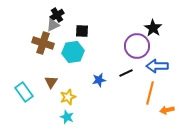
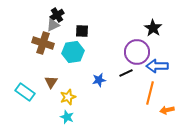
purple circle: moved 6 px down
cyan rectangle: moved 1 px right; rotated 18 degrees counterclockwise
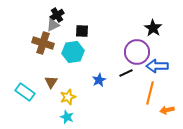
blue star: rotated 16 degrees counterclockwise
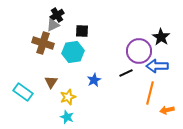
black star: moved 8 px right, 9 px down
purple circle: moved 2 px right, 1 px up
blue star: moved 5 px left
cyan rectangle: moved 2 px left
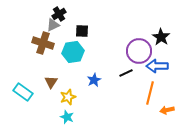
black cross: moved 2 px right, 1 px up
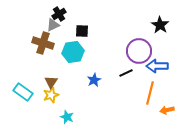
black star: moved 1 px left, 12 px up
yellow star: moved 17 px left, 2 px up
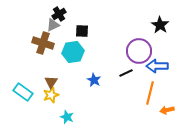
blue star: rotated 16 degrees counterclockwise
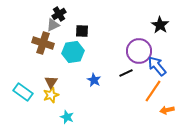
blue arrow: rotated 50 degrees clockwise
orange line: moved 3 px right, 2 px up; rotated 20 degrees clockwise
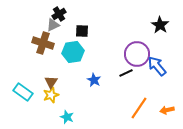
purple circle: moved 2 px left, 3 px down
orange line: moved 14 px left, 17 px down
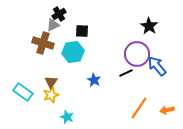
black star: moved 11 px left, 1 px down
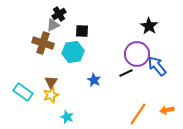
orange line: moved 1 px left, 6 px down
